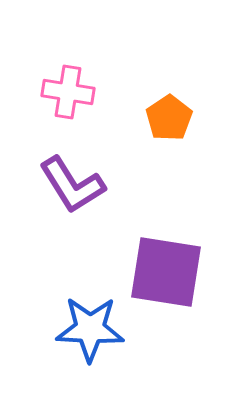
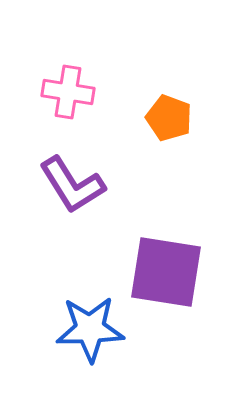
orange pentagon: rotated 18 degrees counterclockwise
blue star: rotated 4 degrees counterclockwise
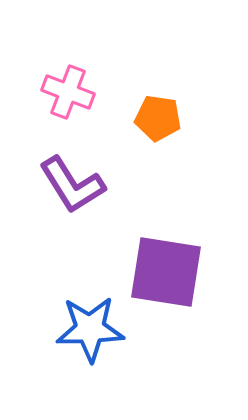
pink cross: rotated 12 degrees clockwise
orange pentagon: moved 11 px left; rotated 12 degrees counterclockwise
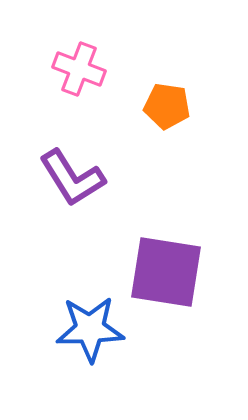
pink cross: moved 11 px right, 23 px up
orange pentagon: moved 9 px right, 12 px up
purple L-shape: moved 7 px up
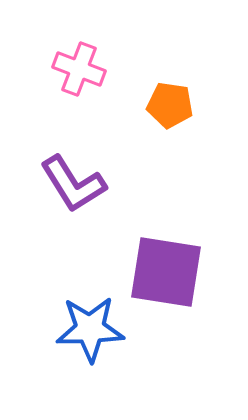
orange pentagon: moved 3 px right, 1 px up
purple L-shape: moved 1 px right, 6 px down
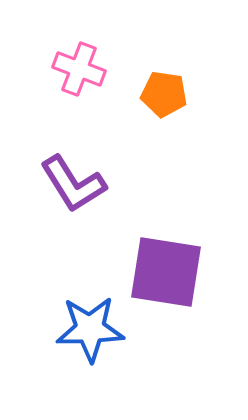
orange pentagon: moved 6 px left, 11 px up
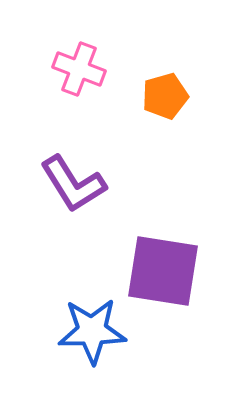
orange pentagon: moved 1 px right, 2 px down; rotated 24 degrees counterclockwise
purple square: moved 3 px left, 1 px up
blue star: moved 2 px right, 2 px down
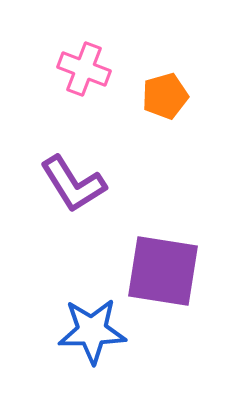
pink cross: moved 5 px right
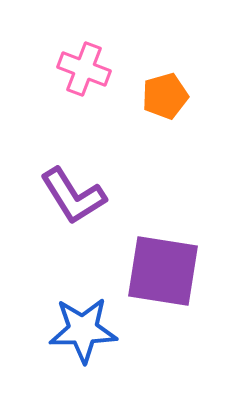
purple L-shape: moved 12 px down
blue star: moved 9 px left, 1 px up
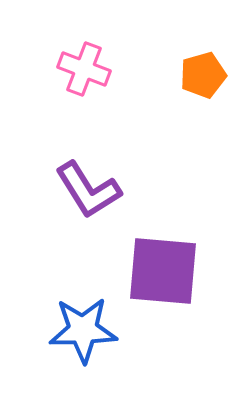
orange pentagon: moved 38 px right, 21 px up
purple L-shape: moved 15 px right, 6 px up
purple square: rotated 4 degrees counterclockwise
